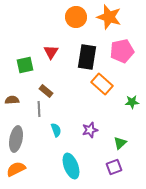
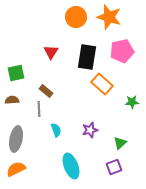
green square: moved 9 px left, 8 px down
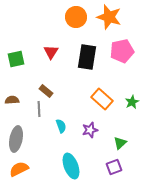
green square: moved 14 px up
orange rectangle: moved 15 px down
green star: rotated 24 degrees counterclockwise
cyan semicircle: moved 5 px right, 4 px up
orange semicircle: moved 3 px right
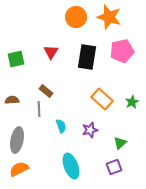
gray ellipse: moved 1 px right, 1 px down
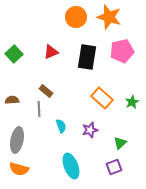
red triangle: rotated 35 degrees clockwise
green square: moved 2 px left, 5 px up; rotated 30 degrees counterclockwise
orange rectangle: moved 1 px up
orange semicircle: rotated 138 degrees counterclockwise
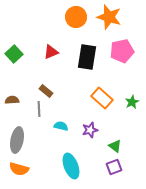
cyan semicircle: rotated 56 degrees counterclockwise
green triangle: moved 5 px left, 3 px down; rotated 40 degrees counterclockwise
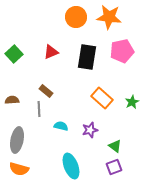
orange star: rotated 10 degrees counterclockwise
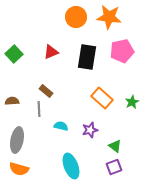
brown semicircle: moved 1 px down
